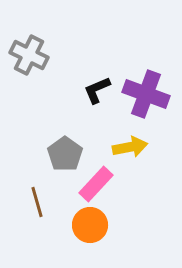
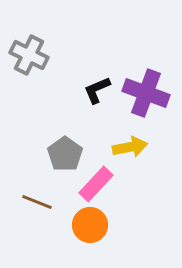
purple cross: moved 1 px up
brown line: rotated 52 degrees counterclockwise
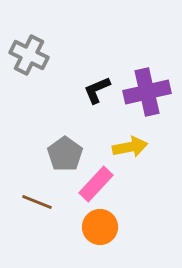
purple cross: moved 1 px right, 1 px up; rotated 33 degrees counterclockwise
orange circle: moved 10 px right, 2 px down
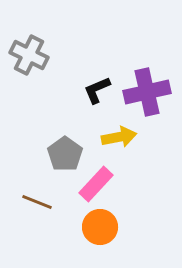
yellow arrow: moved 11 px left, 10 px up
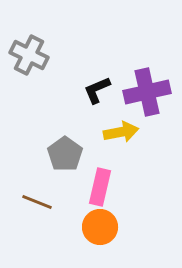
yellow arrow: moved 2 px right, 5 px up
pink rectangle: moved 4 px right, 3 px down; rotated 30 degrees counterclockwise
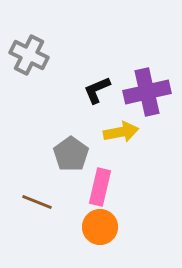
gray pentagon: moved 6 px right
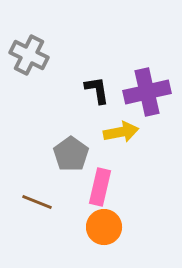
black L-shape: rotated 104 degrees clockwise
orange circle: moved 4 px right
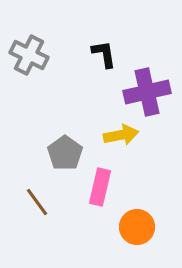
black L-shape: moved 7 px right, 36 px up
yellow arrow: moved 3 px down
gray pentagon: moved 6 px left, 1 px up
brown line: rotated 32 degrees clockwise
orange circle: moved 33 px right
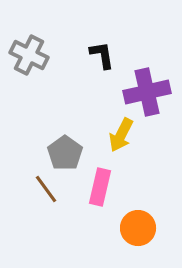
black L-shape: moved 2 px left, 1 px down
yellow arrow: rotated 128 degrees clockwise
brown line: moved 9 px right, 13 px up
orange circle: moved 1 px right, 1 px down
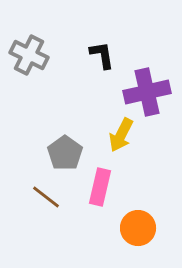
brown line: moved 8 px down; rotated 16 degrees counterclockwise
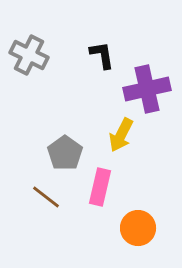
purple cross: moved 3 px up
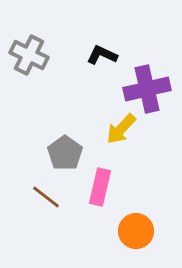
black L-shape: rotated 56 degrees counterclockwise
yellow arrow: moved 6 px up; rotated 16 degrees clockwise
orange circle: moved 2 px left, 3 px down
